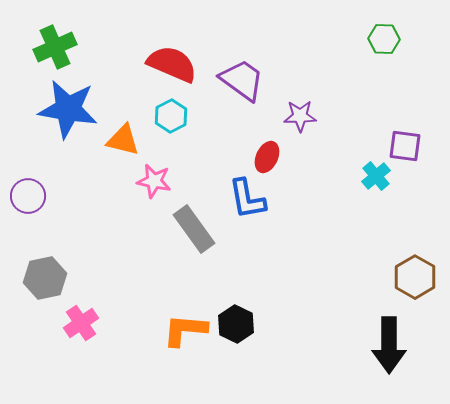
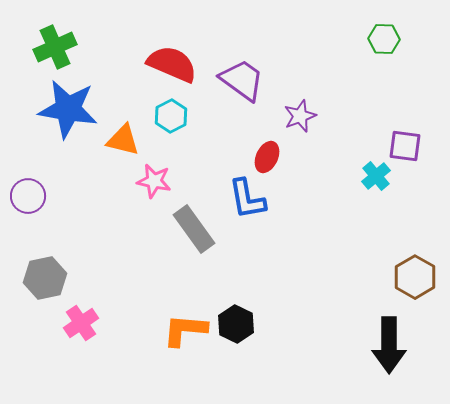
purple star: rotated 20 degrees counterclockwise
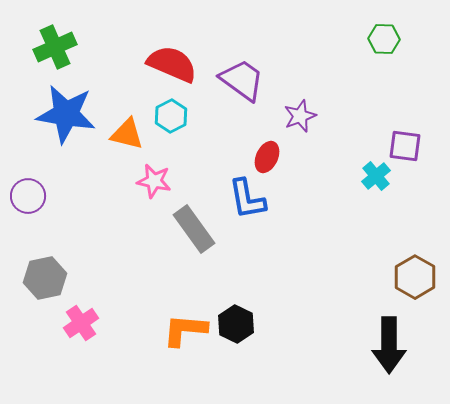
blue star: moved 2 px left, 5 px down
orange triangle: moved 4 px right, 6 px up
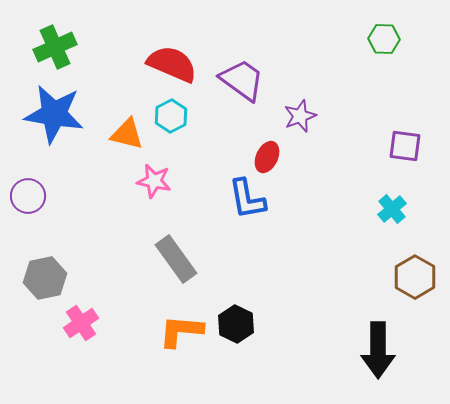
blue star: moved 12 px left
cyan cross: moved 16 px right, 33 px down
gray rectangle: moved 18 px left, 30 px down
orange L-shape: moved 4 px left, 1 px down
black arrow: moved 11 px left, 5 px down
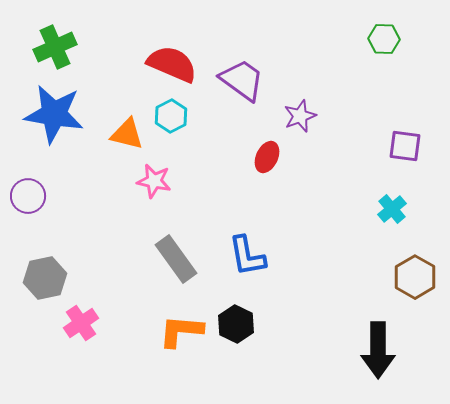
blue L-shape: moved 57 px down
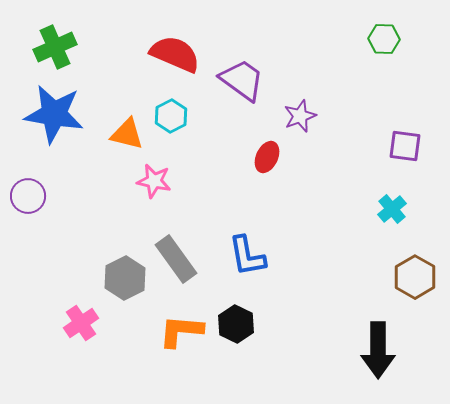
red semicircle: moved 3 px right, 10 px up
gray hexagon: moved 80 px right; rotated 15 degrees counterclockwise
